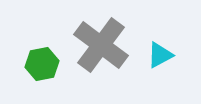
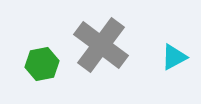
cyan triangle: moved 14 px right, 2 px down
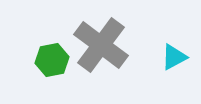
green hexagon: moved 10 px right, 4 px up
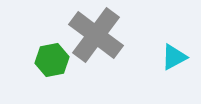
gray cross: moved 5 px left, 10 px up
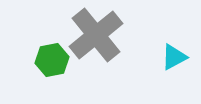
gray cross: rotated 14 degrees clockwise
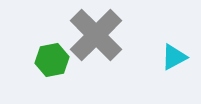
gray cross: rotated 6 degrees counterclockwise
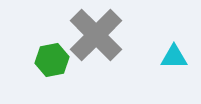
cyan triangle: rotated 28 degrees clockwise
